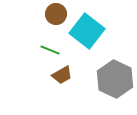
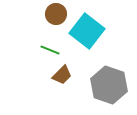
brown trapezoid: rotated 15 degrees counterclockwise
gray hexagon: moved 6 px left, 6 px down; rotated 6 degrees counterclockwise
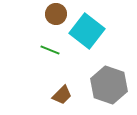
brown trapezoid: moved 20 px down
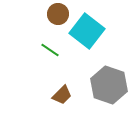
brown circle: moved 2 px right
green line: rotated 12 degrees clockwise
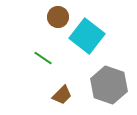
brown circle: moved 3 px down
cyan square: moved 5 px down
green line: moved 7 px left, 8 px down
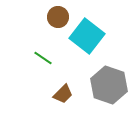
brown trapezoid: moved 1 px right, 1 px up
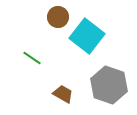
green line: moved 11 px left
brown trapezoid: rotated 105 degrees counterclockwise
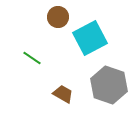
cyan square: moved 3 px right, 2 px down; rotated 24 degrees clockwise
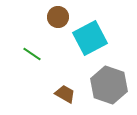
green line: moved 4 px up
brown trapezoid: moved 2 px right
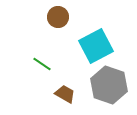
cyan square: moved 6 px right, 8 px down
green line: moved 10 px right, 10 px down
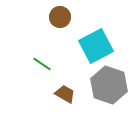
brown circle: moved 2 px right
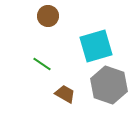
brown circle: moved 12 px left, 1 px up
cyan square: rotated 12 degrees clockwise
